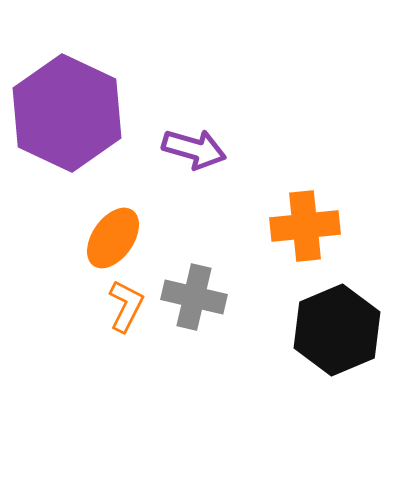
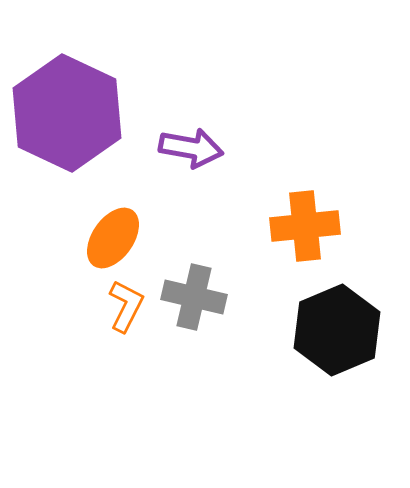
purple arrow: moved 3 px left, 1 px up; rotated 6 degrees counterclockwise
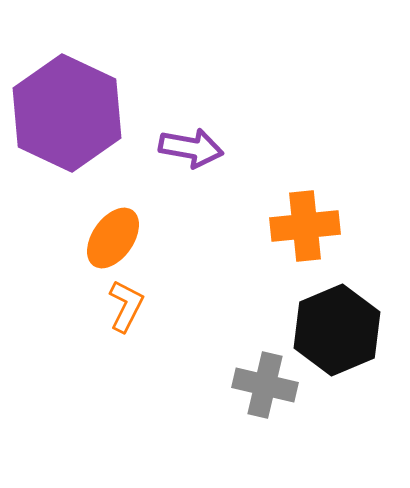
gray cross: moved 71 px right, 88 px down
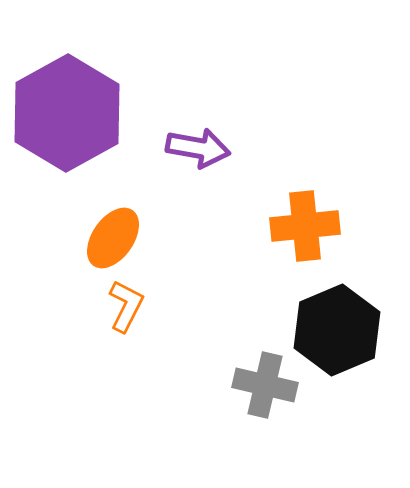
purple hexagon: rotated 6 degrees clockwise
purple arrow: moved 7 px right
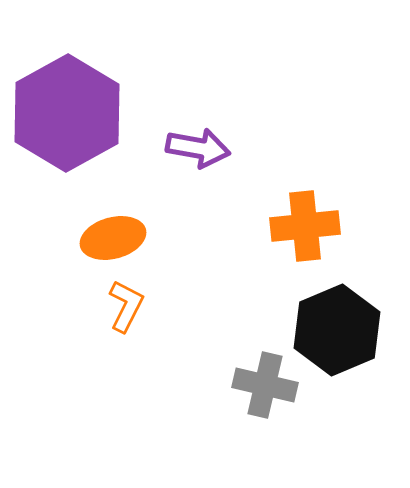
orange ellipse: rotated 40 degrees clockwise
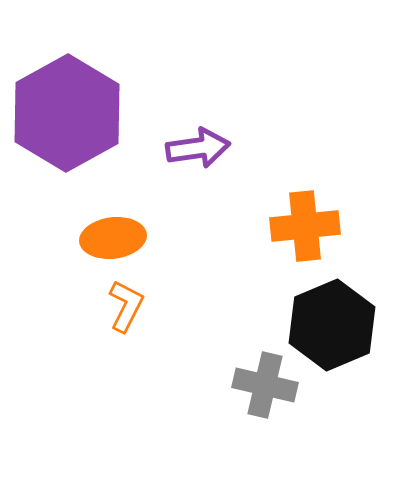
purple arrow: rotated 18 degrees counterclockwise
orange ellipse: rotated 8 degrees clockwise
black hexagon: moved 5 px left, 5 px up
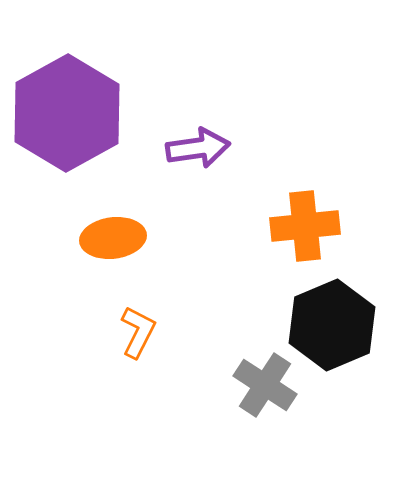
orange L-shape: moved 12 px right, 26 px down
gray cross: rotated 20 degrees clockwise
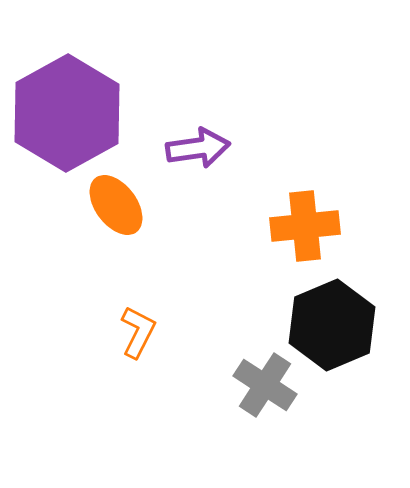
orange ellipse: moved 3 px right, 33 px up; rotated 60 degrees clockwise
